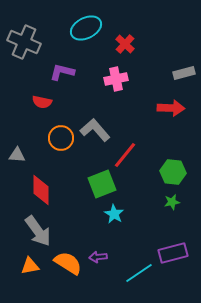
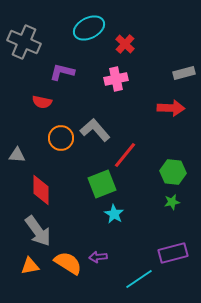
cyan ellipse: moved 3 px right
cyan line: moved 6 px down
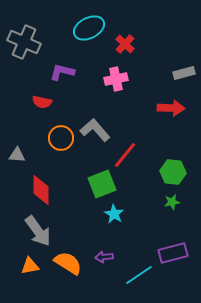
purple arrow: moved 6 px right
cyan line: moved 4 px up
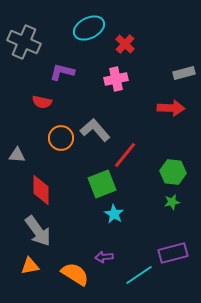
orange semicircle: moved 7 px right, 11 px down
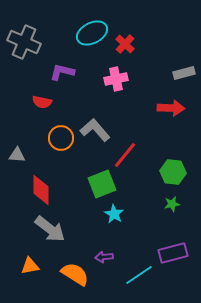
cyan ellipse: moved 3 px right, 5 px down
green star: moved 2 px down
gray arrow: moved 12 px right, 2 px up; rotated 16 degrees counterclockwise
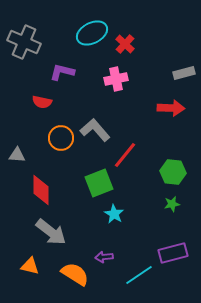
green square: moved 3 px left, 1 px up
gray arrow: moved 1 px right, 3 px down
orange triangle: rotated 24 degrees clockwise
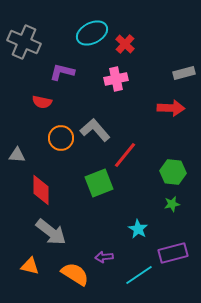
cyan star: moved 24 px right, 15 px down
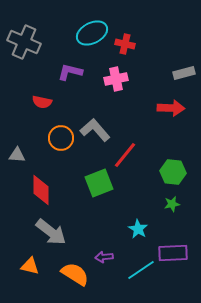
red cross: rotated 30 degrees counterclockwise
purple L-shape: moved 8 px right
purple rectangle: rotated 12 degrees clockwise
cyan line: moved 2 px right, 5 px up
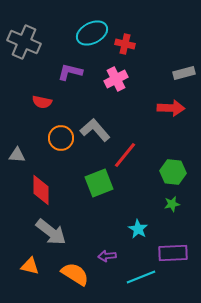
pink cross: rotated 15 degrees counterclockwise
purple arrow: moved 3 px right, 1 px up
cyan line: moved 7 px down; rotated 12 degrees clockwise
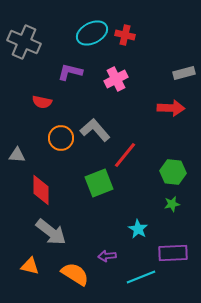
red cross: moved 9 px up
